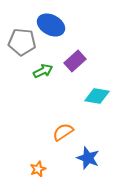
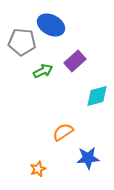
cyan diamond: rotated 25 degrees counterclockwise
blue star: rotated 25 degrees counterclockwise
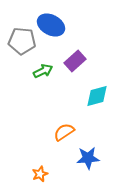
gray pentagon: moved 1 px up
orange semicircle: moved 1 px right
orange star: moved 2 px right, 5 px down
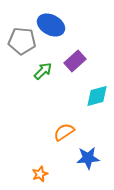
green arrow: rotated 18 degrees counterclockwise
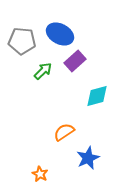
blue ellipse: moved 9 px right, 9 px down
blue star: rotated 20 degrees counterclockwise
orange star: rotated 21 degrees counterclockwise
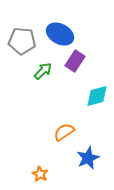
purple rectangle: rotated 15 degrees counterclockwise
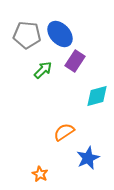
blue ellipse: rotated 20 degrees clockwise
gray pentagon: moved 5 px right, 6 px up
green arrow: moved 1 px up
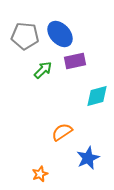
gray pentagon: moved 2 px left, 1 px down
purple rectangle: rotated 45 degrees clockwise
orange semicircle: moved 2 px left
orange star: rotated 21 degrees clockwise
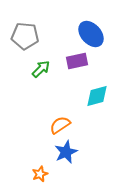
blue ellipse: moved 31 px right
purple rectangle: moved 2 px right
green arrow: moved 2 px left, 1 px up
orange semicircle: moved 2 px left, 7 px up
blue star: moved 22 px left, 6 px up
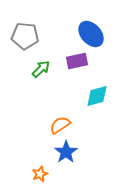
blue star: rotated 10 degrees counterclockwise
